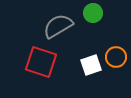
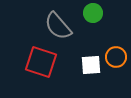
gray semicircle: rotated 100 degrees counterclockwise
white square: rotated 15 degrees clockwise
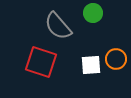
orange circle: moved 2 px down
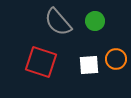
green circle: moved 2 px right, 8 px down
gray semicircle: moved 4 px up
white square: moved 2 px left
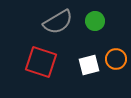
gray semicircle: rotated 80 degrees counterclockwise
white square: rotated 10 degrees counterclockwise
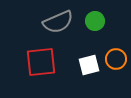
gray semicircle: rotated 8 degrees clockwise
red square: rotated 24 degrees counterclockwise
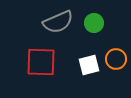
green circle: moved 1 px left, 2 px down
red square: rotated 8 degrees clockwise
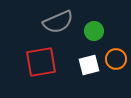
green circle: moved 8 px down
red square: rotated 12 degrees counterclockwise
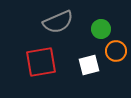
green circle: moved 7 px right, 2 px up
orange circle: moved 8 px up
